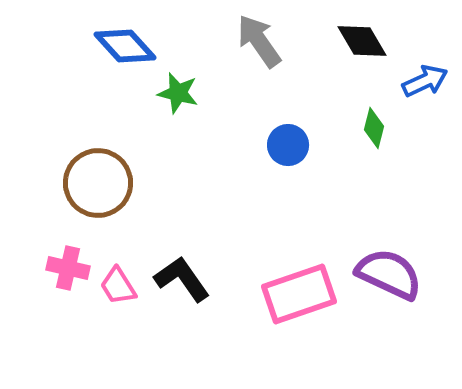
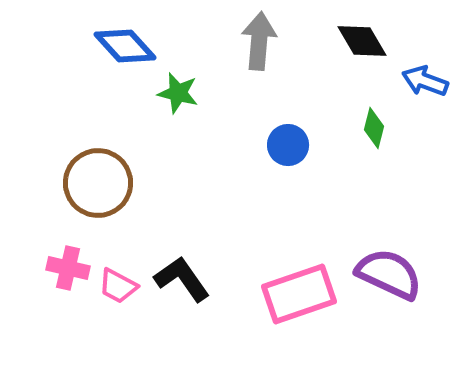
gray arrow: rotated 40 degrees clockwise
blue arrow: rotated 135 degrees counterclockwise
pink trapezoid: rotated 30 degrees counterclockwise
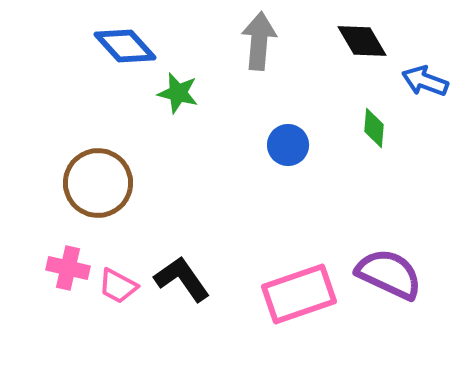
green diamond: rotated 9 degrees counterclockwise
